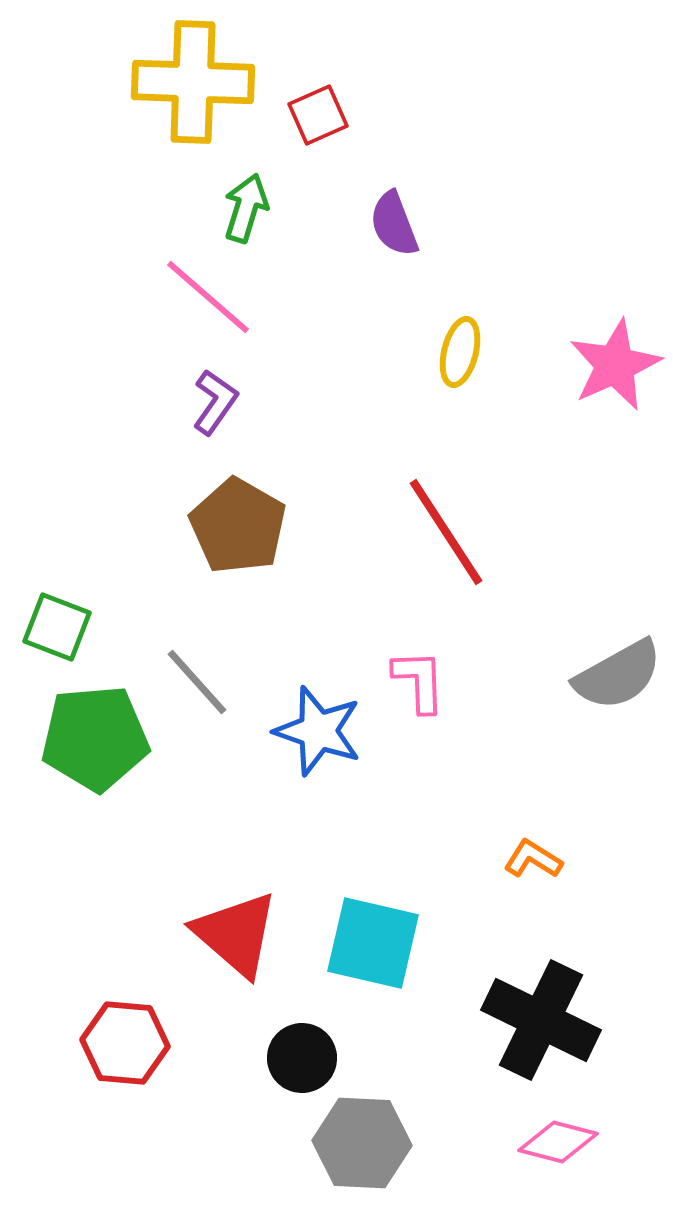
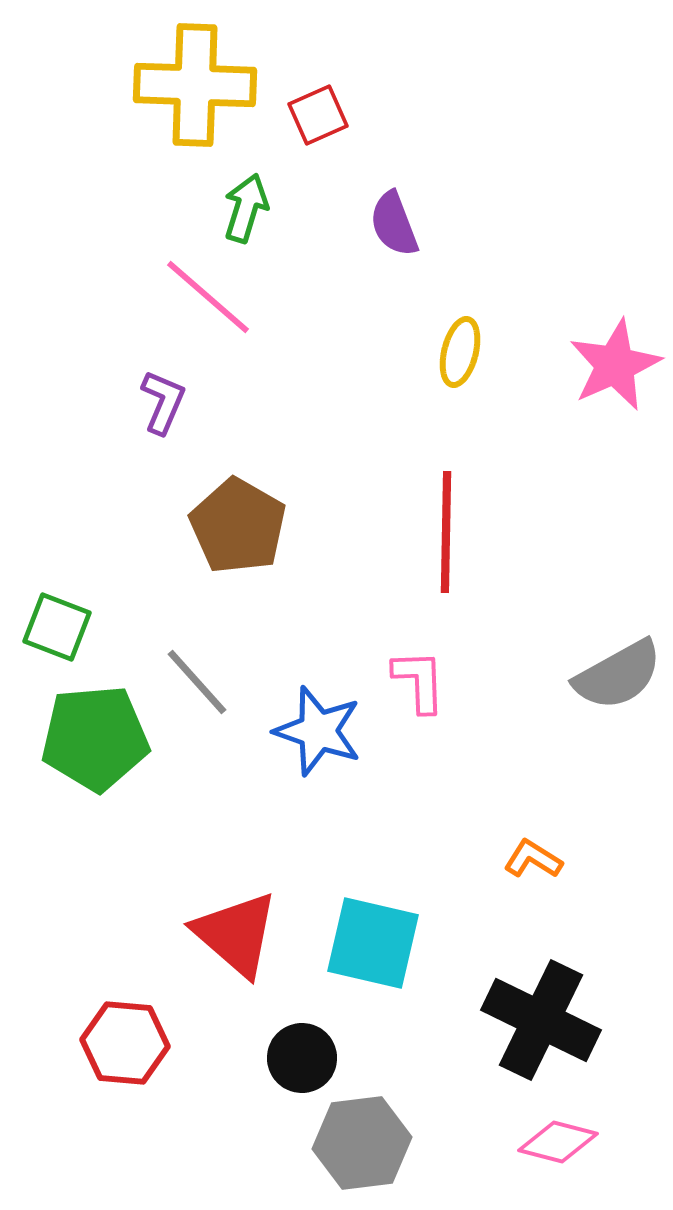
yellow cross: moved 2 px right, 3 px down
purple L-shape: moved 52 px left; rotated 12 degrees counterclockwise
red line: rotated 34 degrees clockwise
gray hexagon: rotated 10 degrees counterclockwise
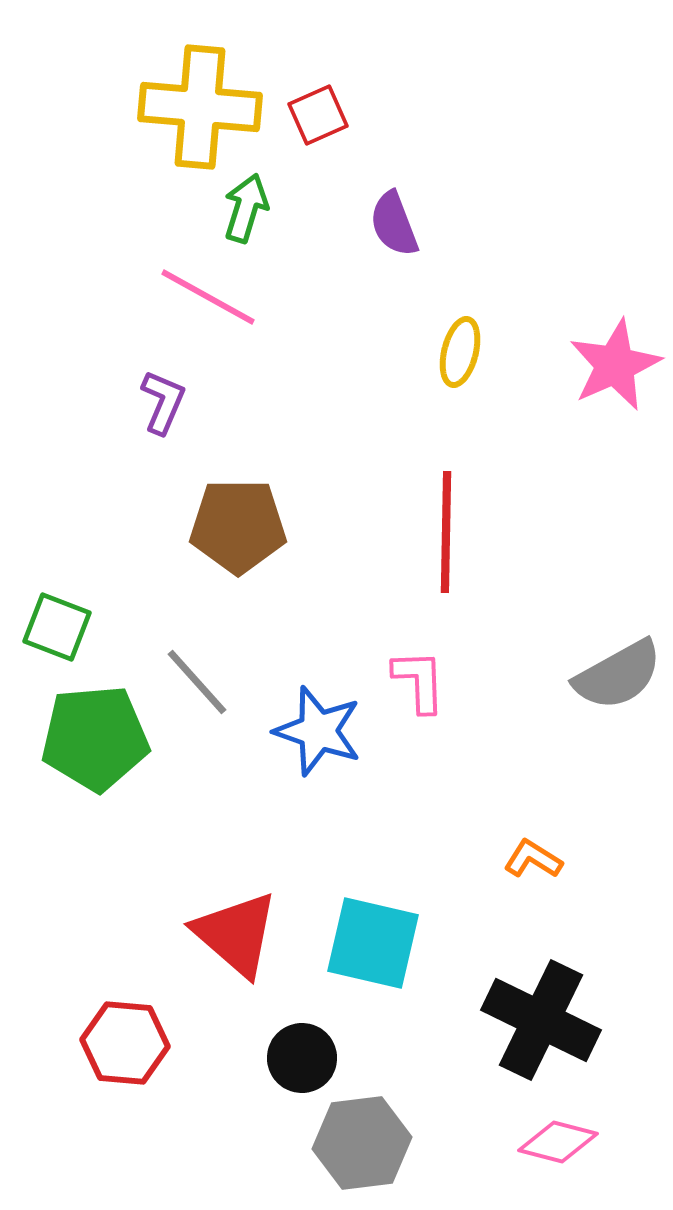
yellow cross: moved 5 px right, 22 px down; rotated 3 degrees clockwise
pink line: rotated 12 degrees counterclockwise
brown pentagon: rotated 30 degrees counterclockwise
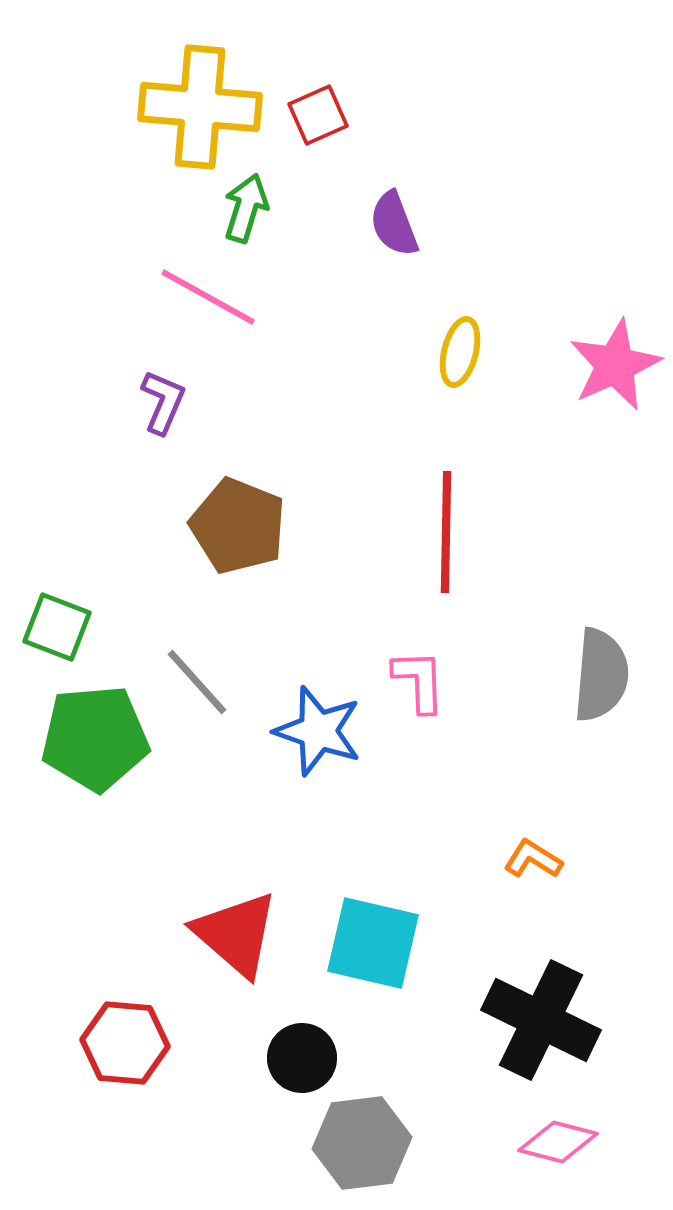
brown pentagon: rotated 22 degrees clockwise
gray semicircle: moved 17 px left; rotated 56 degrees counterclockwise
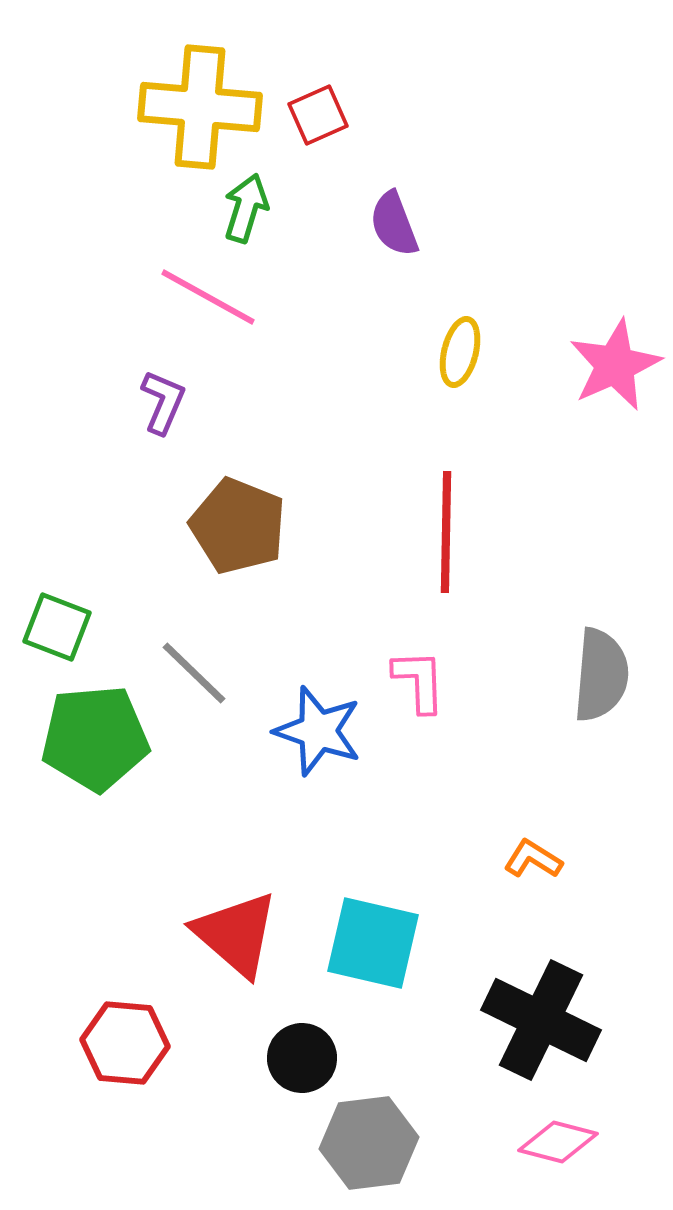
gray line: moved 3 px left, 9 px up; rotated 4 degrees counterclockwise
gray hexagon: moved 7 px right
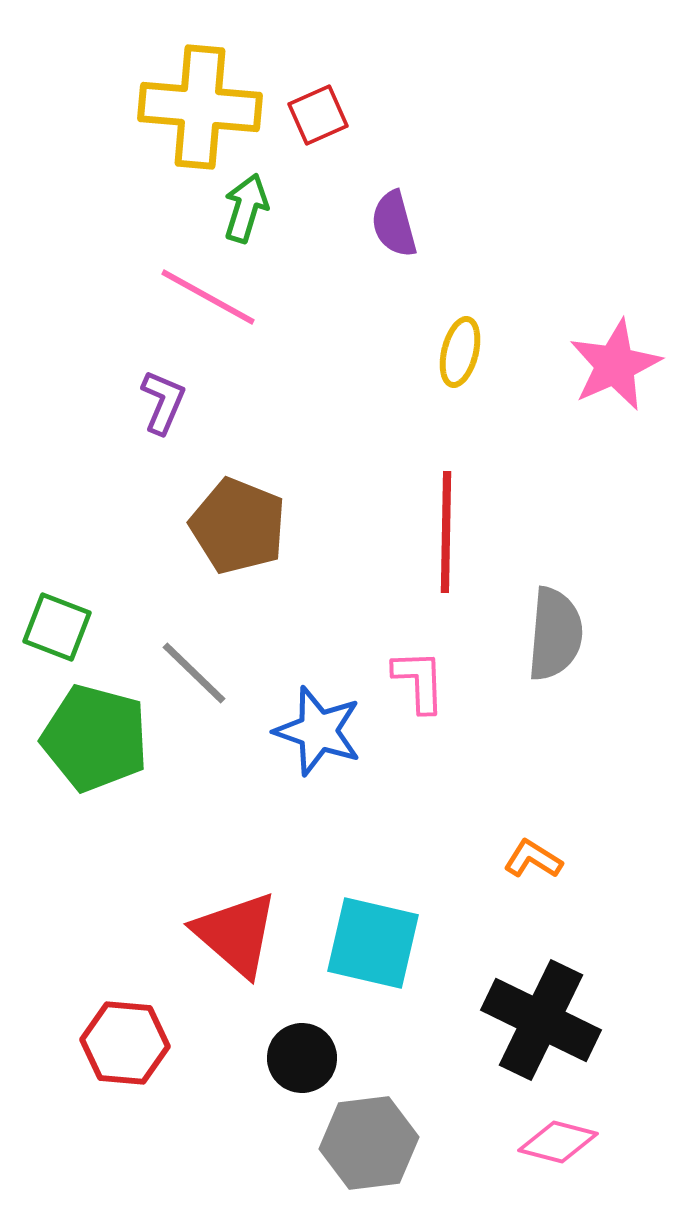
purple semicircle: rotated 6 degrees clockwise
gray semicircle: moved 46 px left, 41 px up
green pentagon: rotated 20 degrees clockwise
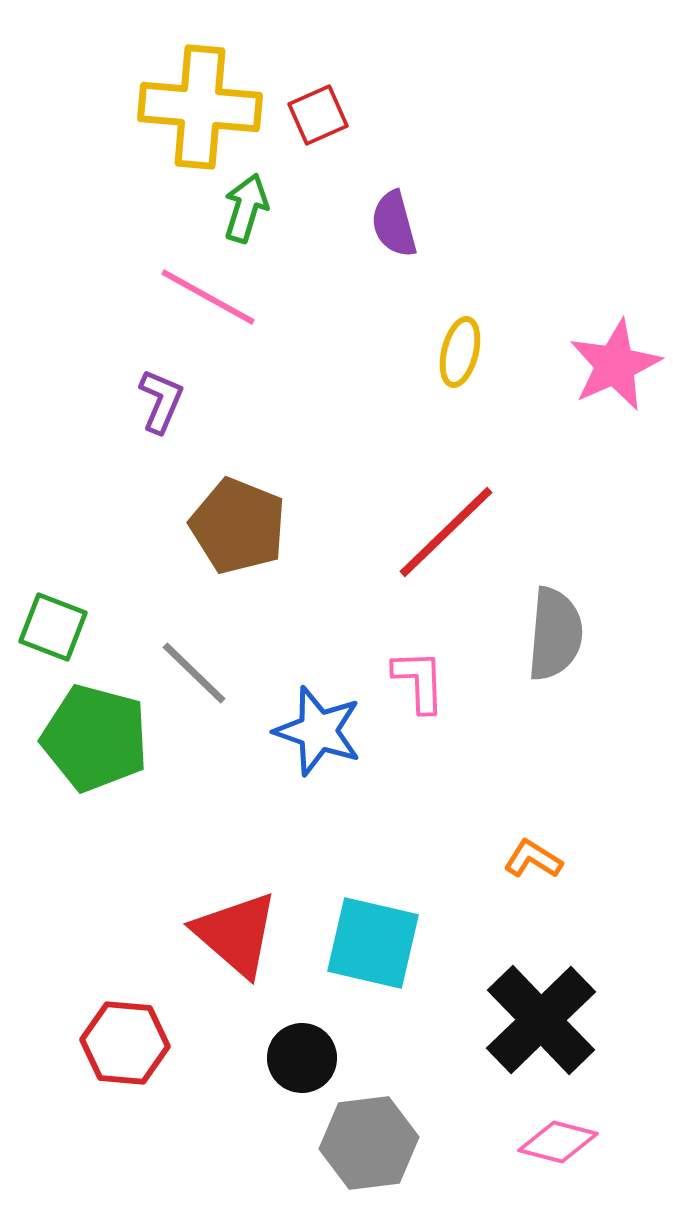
purple L-shape: moved 2 px left, 1 px up
red line: rotated 45 degrees clockwise
green square: moved 4 px left
black cross: rotated 20 degrees clockwise
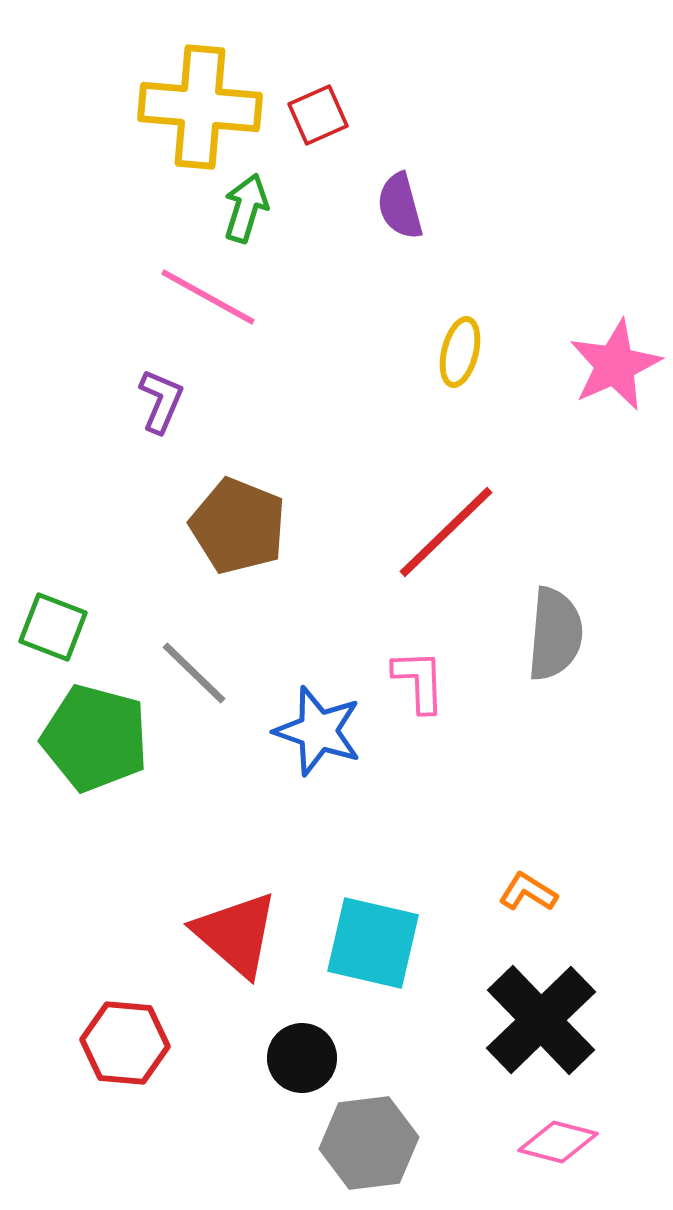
purple semicircle: moved 6 px right, 18 px up
orange L-shape: moved 5 px left, 33 px down
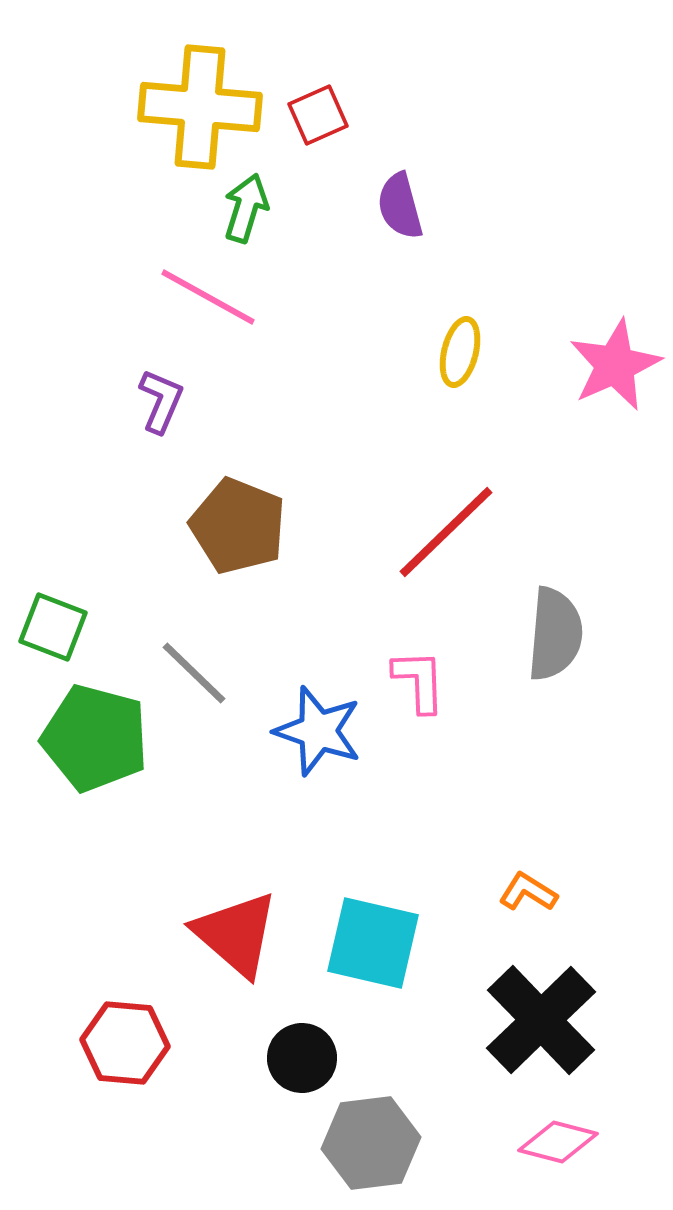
gray hexagon: moved 2 px right
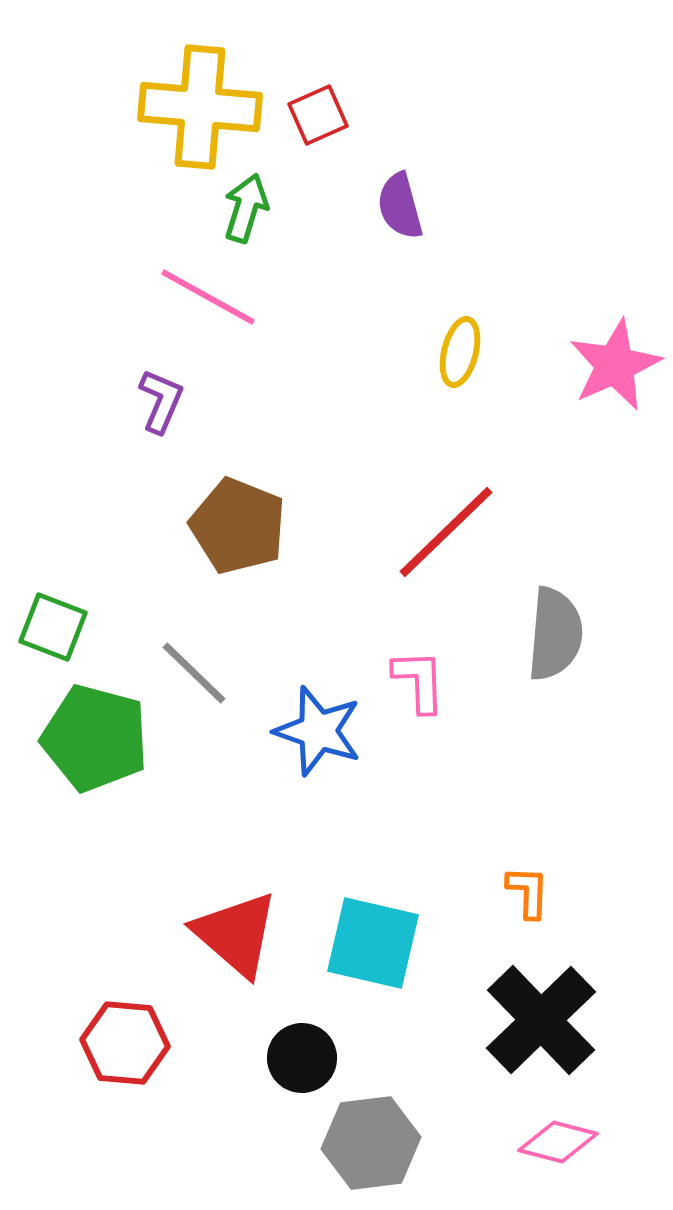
orange L-shape: rotated 60 degrees clockwise
